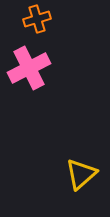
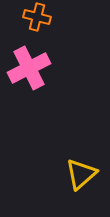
orange cross: moved 2 px up; rotated 32 degrees clockwise
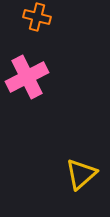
pink cross: moved 2 px left, 9 px down
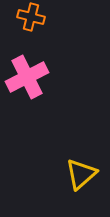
orange cross: moved 6 px left
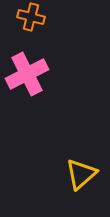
pink cross: moved 3 px up
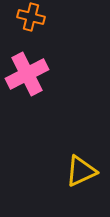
yellow triangle: moved 3 px up; rotated 16 degrees clockwise
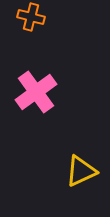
pink cross: moved 9 px right, 18 px down; rotated 9 degrees counterclockwise
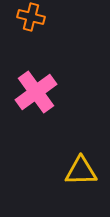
yellow triangle: rotated 24 degrees clockwise
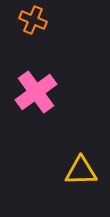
orange cross: moved 2 px right, 3 px down; rotated 8 degrees clockwise
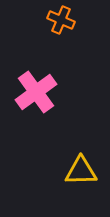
orange cross: moved 28 px right
